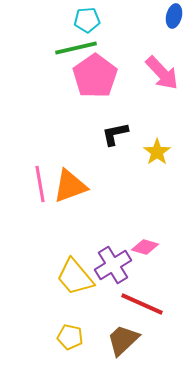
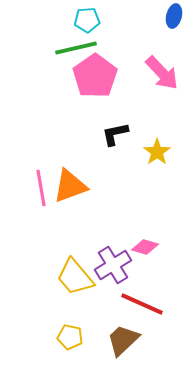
pink line: moved 1 px right, 4 px down
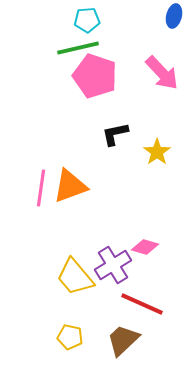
green line: moved 2 px right
pink pentagon: rotated 18 degrees counterclockwise
pink line: rotated 18 degrees clockwise
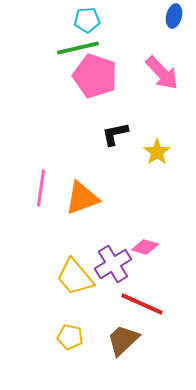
orange triangle: moved 12 px right, 12 px down
purple cross: moved 1 px up
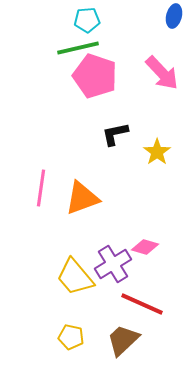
yellow pentagon: moved 1 px right
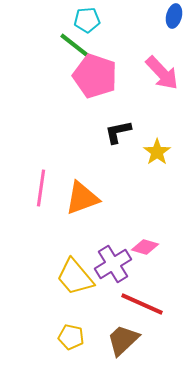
green line: rotated 51 degrees clockwise
black L-shape: moved 3 px right, 2 px up
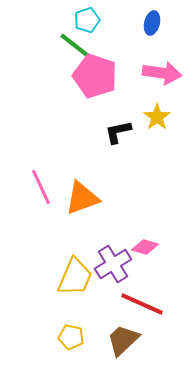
blue ellipse: moved 22 px left, 7 px down
cyan pentagon: rotated 15 degrees counterclockwise
pink arrow: rotated 39 degrees counterclockwise
yellow star: moved 35 px up
pink line: moved 1 px up; rotated 33 degrees counterclockwise
yellow trapezoid: rotated 117 degrees counterclockwise
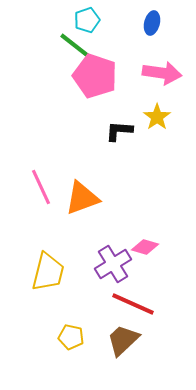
black L-shape: moved 1 px right, 1 px up; rotated 16 degrees clockwise
yellow trapezoid: moved 27 px left, 5 px up; rotated 9 degrees counterclockwise
red line: moved 9 px left
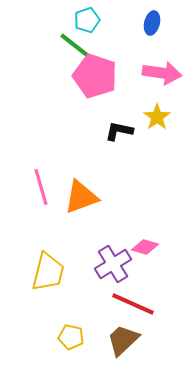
black L-shape: rotated 8 degrees clockwise
pink line: rotated 9 degrees clockwise
orange triangle: moved 1 px left, 1 px up
